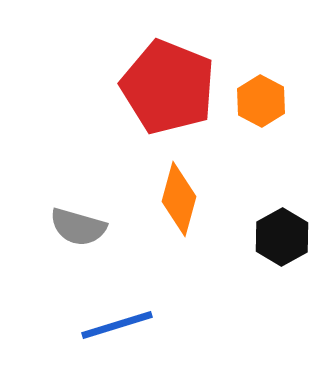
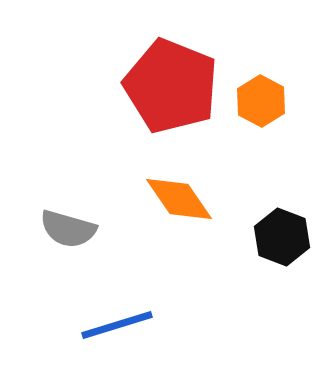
red pentagon: moved 3 px right, 1 px up
orange diamond: rotated 50 degrees counterclockwise
gray semicircle: moved 10 px left, 2 px down
black hexagon: rotated 10 degrees counterclockwise
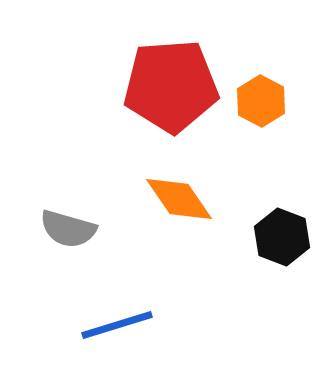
red pentagon: rotated 26 degrees counterclockwise
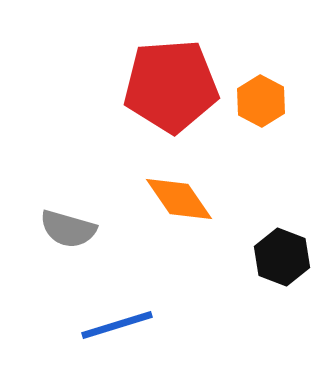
black hexagon: moved 20 px down
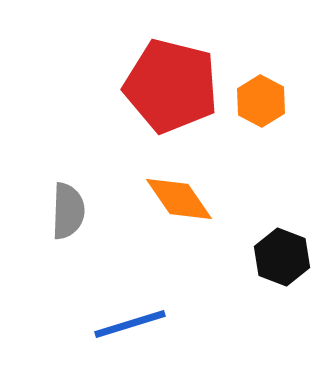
red pentagon: rotated 18 degrees clockwise
gray semicircle: moved 18 px up; rotated 104 degrees counterclockwise
blue line: moved 13 px right, 1 px up
